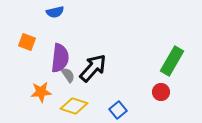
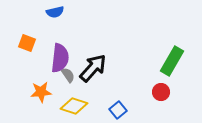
orange square: moved 1 px down
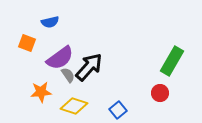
blue semicircle: moved 5 px left, 10 px down
purple semicircle: rotated 48 degrees clockwise
black arrow: moved 4 px left, 1 px up
red circle: moved 1 px left, 1 px down
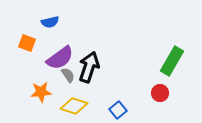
black arrow: rotated 24 degrees counterclockwise
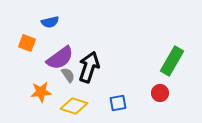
blue square: moved 7 px up; rotated 30 degrees clockwise
